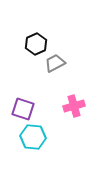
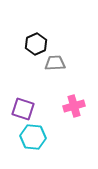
gray trapezoid: rotated 25 degrees clockwise
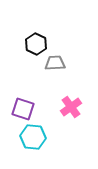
black hexagon: rotated 10 degrees counterclockwise
pink cross: moved 3 px left, 1 px down; rotated 20 degrees counterclockwise
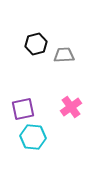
black hexagon: rotated 20 degrees clockwise
gray trapezoid: moved 9 px right, 8 px up
purple square: rotated 30 degrees counterclockwise
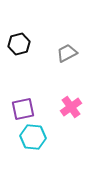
black hexagon: moved 17 px left
gray trapezoid: moved 3 px right, 2 px up; rotated 25 degrees counterclockwise
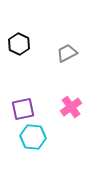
black hexagon: rotated 20 degrees counterclockwise
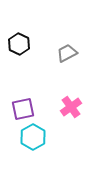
cyan hexagon: rotated 25 degrees clockwise
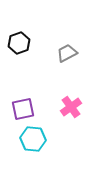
black hexagon: moved 1 px up; rotated 15 degrees clockwise
cyan hexagon: moved 2 px down; rotated 25 degrees counterclockwise
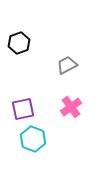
gray trapezoid: moved 12 px down
cyan hexagon: rotated 15 degrees clockwise
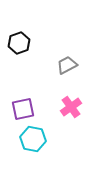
cyan hexagon: rotated 10 degrees counterclockwise
